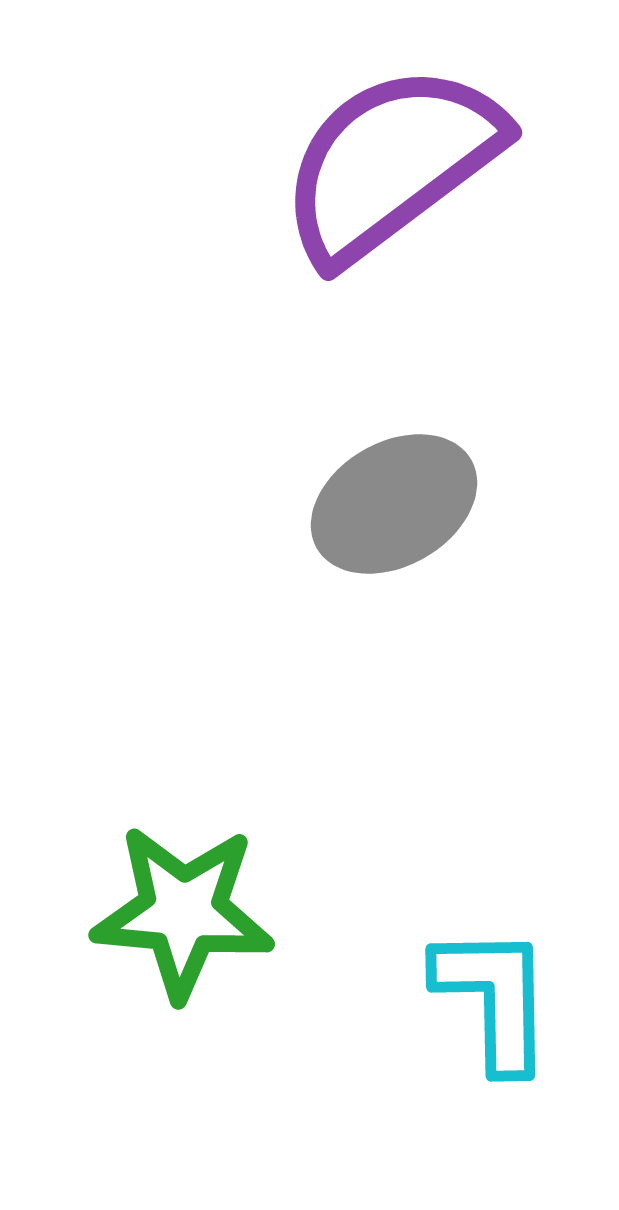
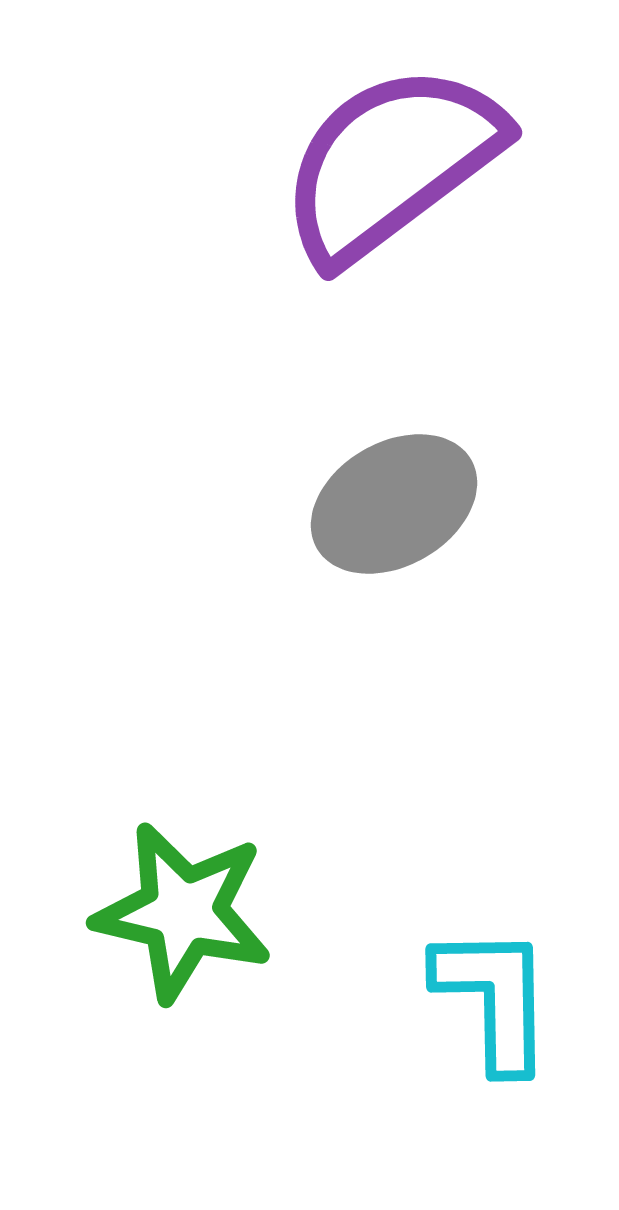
green star: rotated 8 degrees clockwise
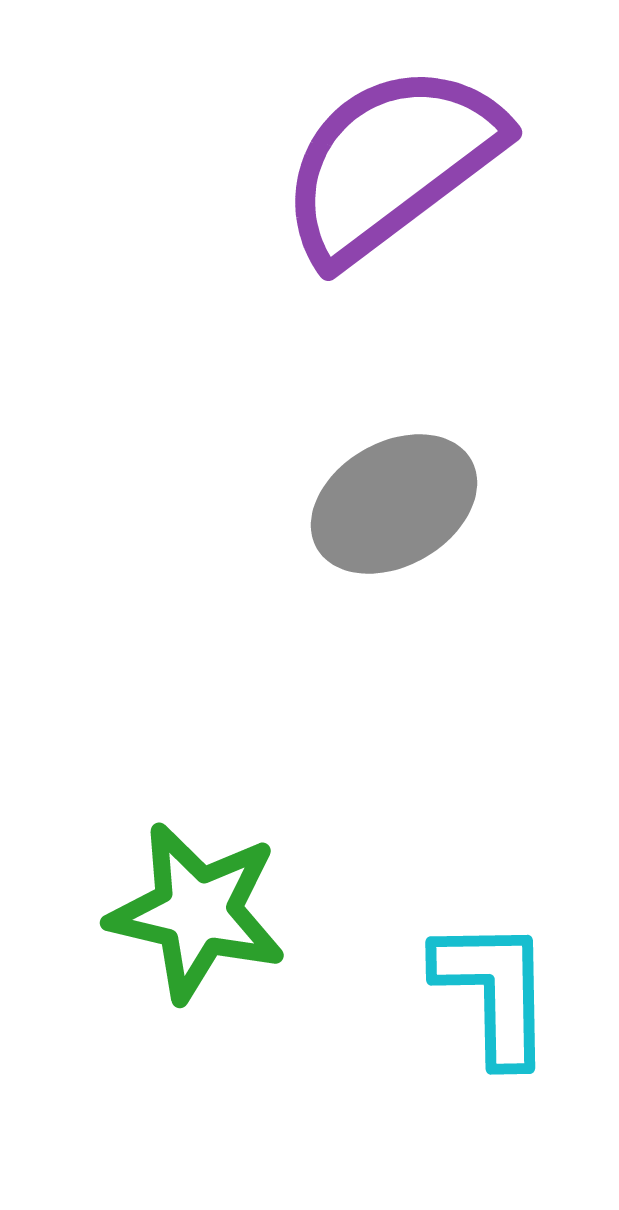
green star: moved 14 px right
cyan L-shape: moved 7 px up
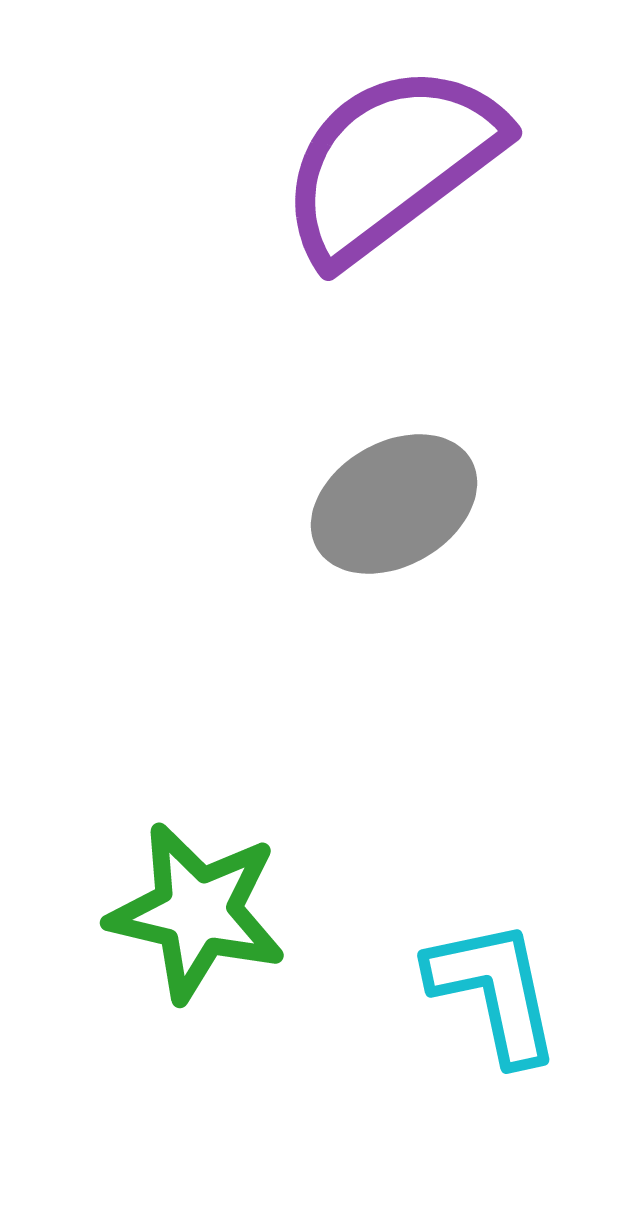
cyan L-shape: rotated 11 degrees counterclockwise
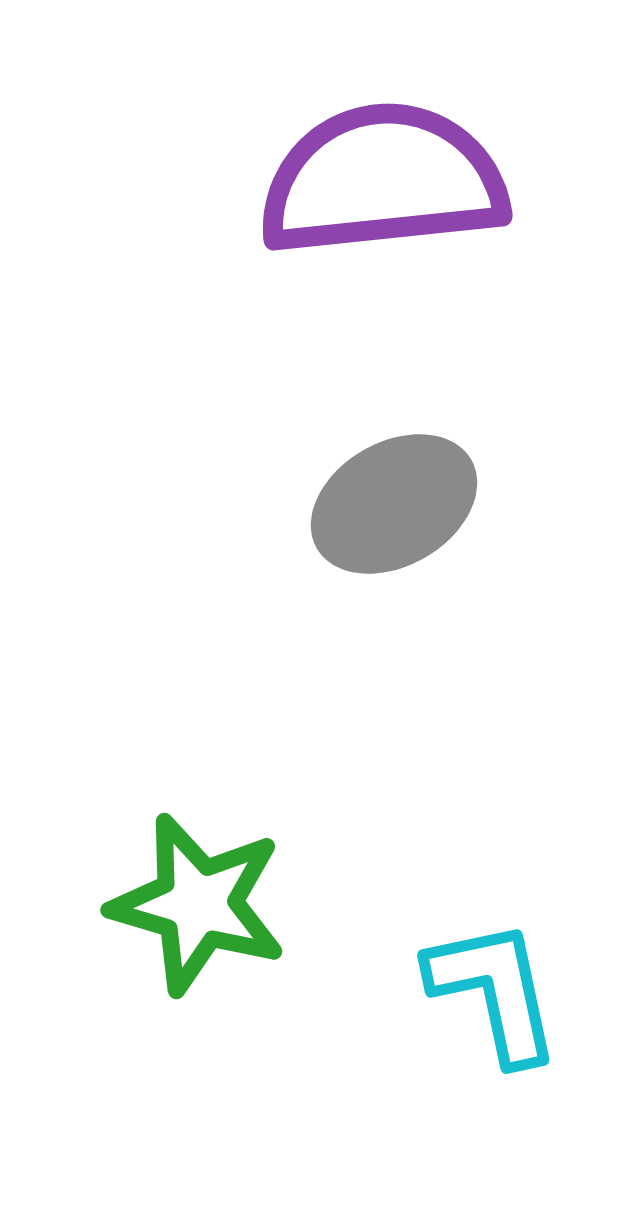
purple semicircle: moved 8 px left, 17 px down; rotated 31 degrees clockwise
green star: moved 1 px right, 8 px up; rotated 3 degrees clockwise
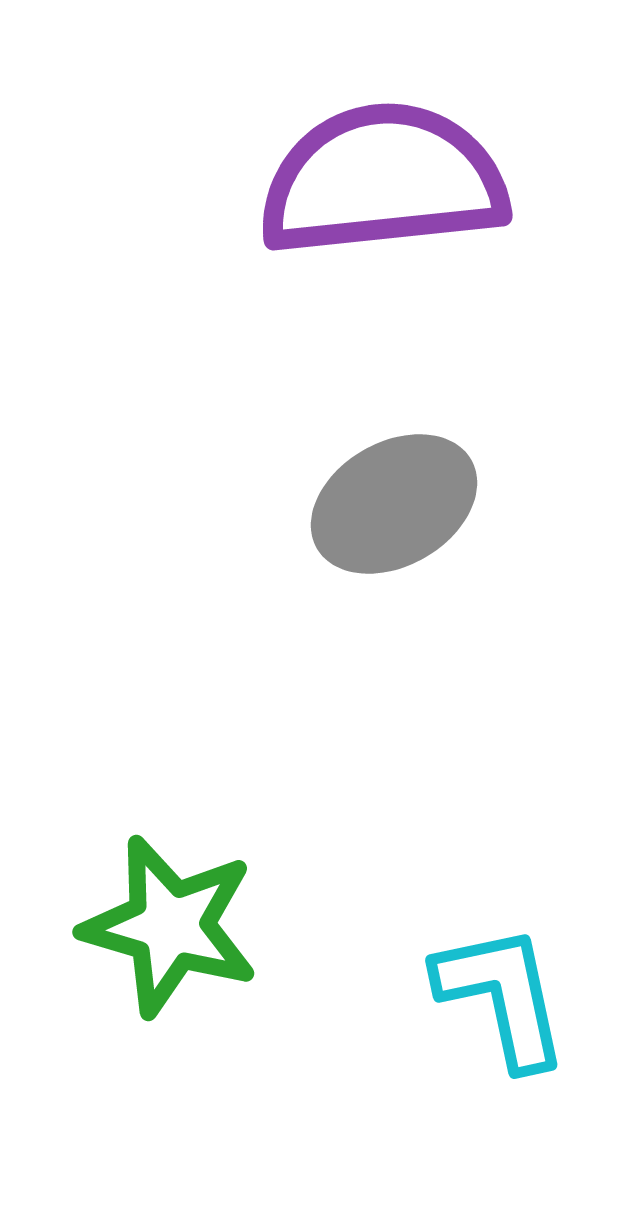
green star: moved 28 px left, 22 px down
cyan L-shape: moved 8 px right, 5 px down
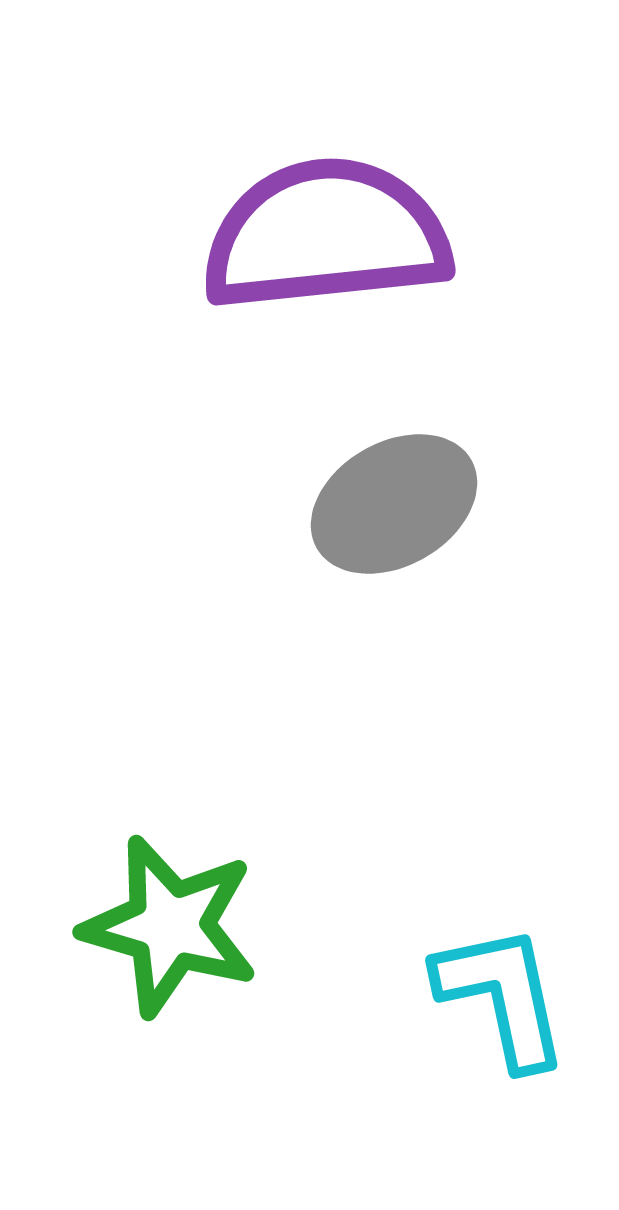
purple semicircle: moved 57 px left, 55 px down
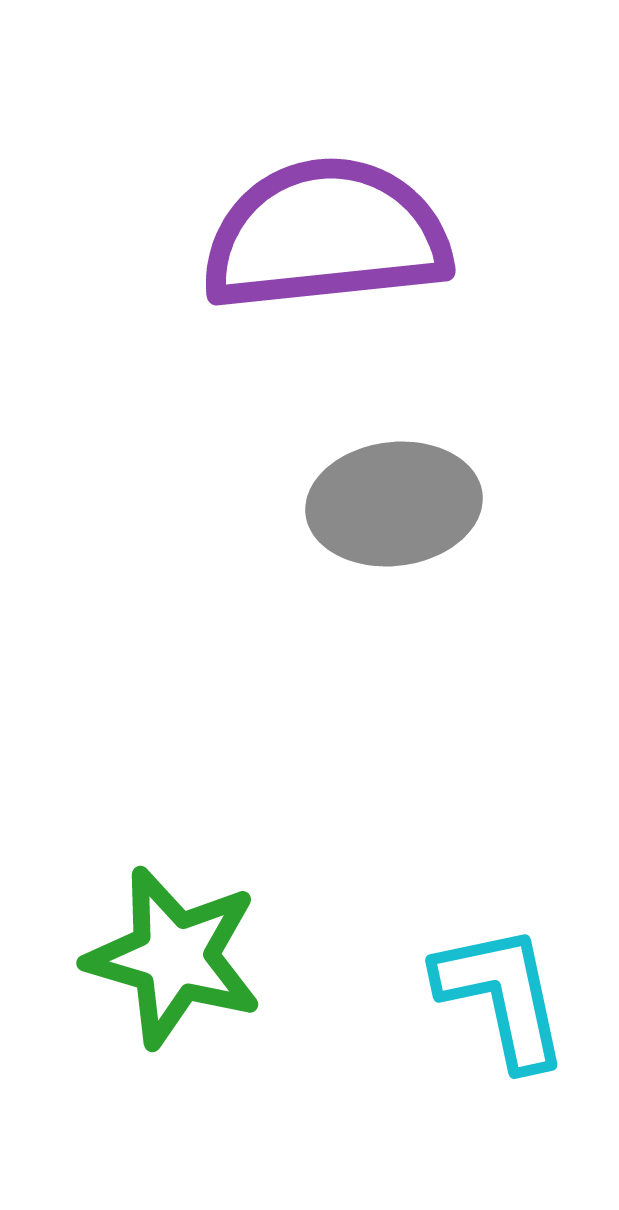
gray ellipse: rotated 23 degrees clockwise
green star: moved 4 px right, 31 px down
